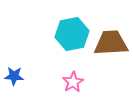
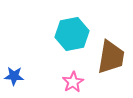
brown trapezoid: moved 14 px down; rotated 102 degrees clockwise
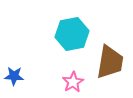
brown trapezoid: moved 1 px left, 5 px down
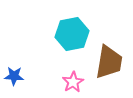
brown trapezoid: moved 1 px left
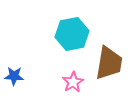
brown trapezoid: moved 1 px down
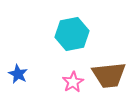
brown trapezoid: moved 12 px down; rotated 75 degrees clockwise
blue star: moved 4 px right, 2 px up; rotated 24 degrees clockwise
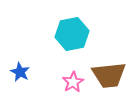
blue star: moved 2 px right, 2 px up
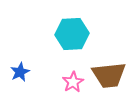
cyan hexagon: rotated 8 degrees clockwise
blue star: rotated 18 degrees clockwise
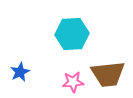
brown trapezoid: moved 1 px left, 1 px up
pink star: rotated 25 degrees clockwise
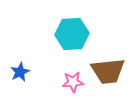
brown trapezoid: moved 3 px up
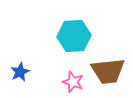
cyan hexagon: moved 2 px right, 2 px down
pink star: rotated 25 degrees clockwise
